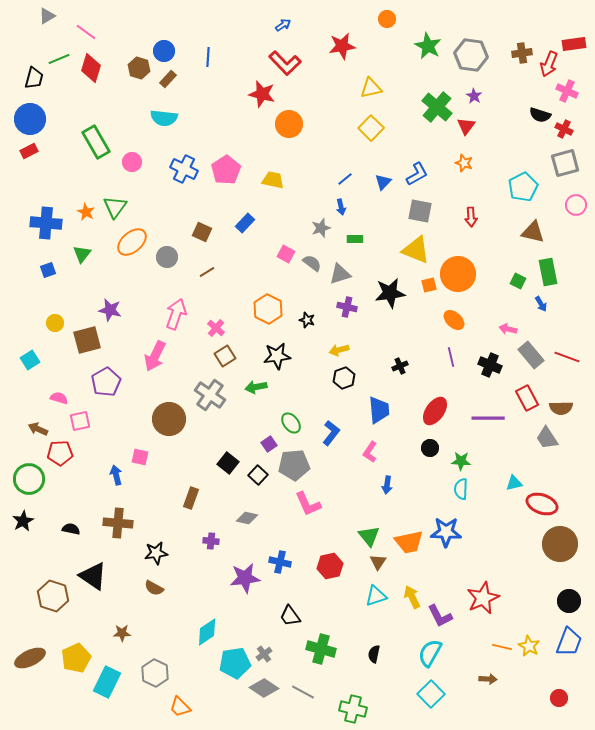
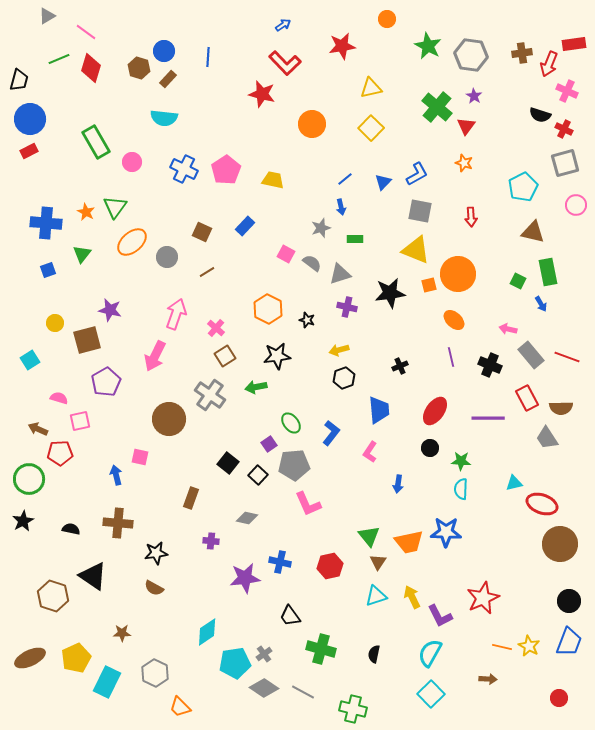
black trapezoid at (34, 78): moved 15 px left, 2 px down
orange circle at (289, 124): moved 23 px right
blue rectangle at (245, 223): moved 3 px down
blue arrow at (387, 485): moved 11 px right, 1 px up
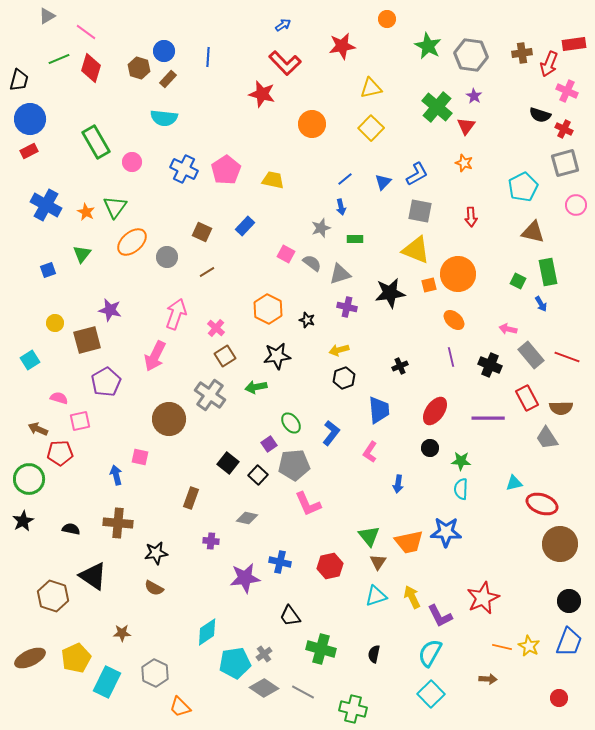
blue cross at (46, 223): moved 18 px up; rotated 24 degrees clockwise
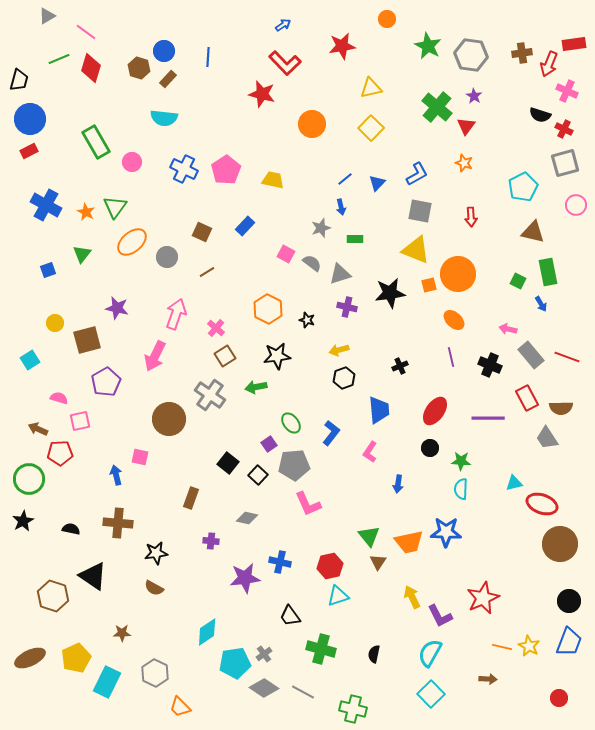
blue triangle at (383, 182): moved 6 px left, 1 px down
purple star at (110, 310): moved 7 px right, 2 px up
cyan triangle at (376, 596): moved 38 px left
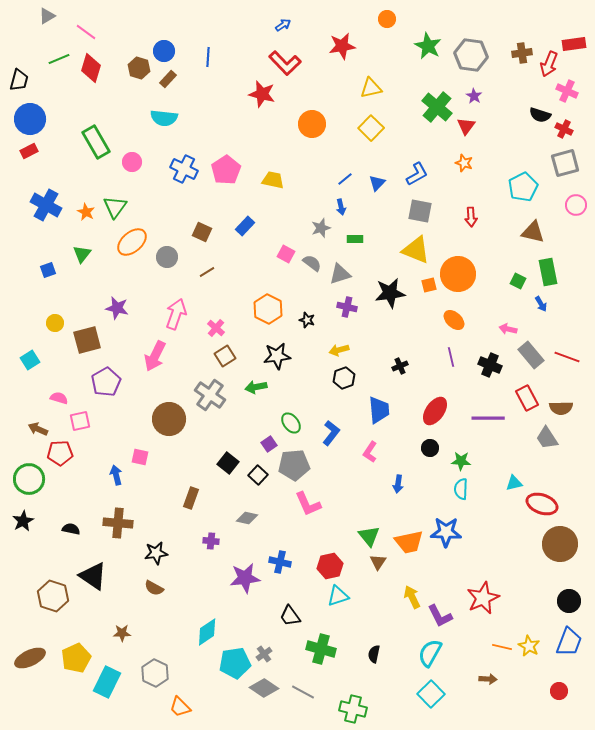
red circle at (559, 698): moved 7 px up
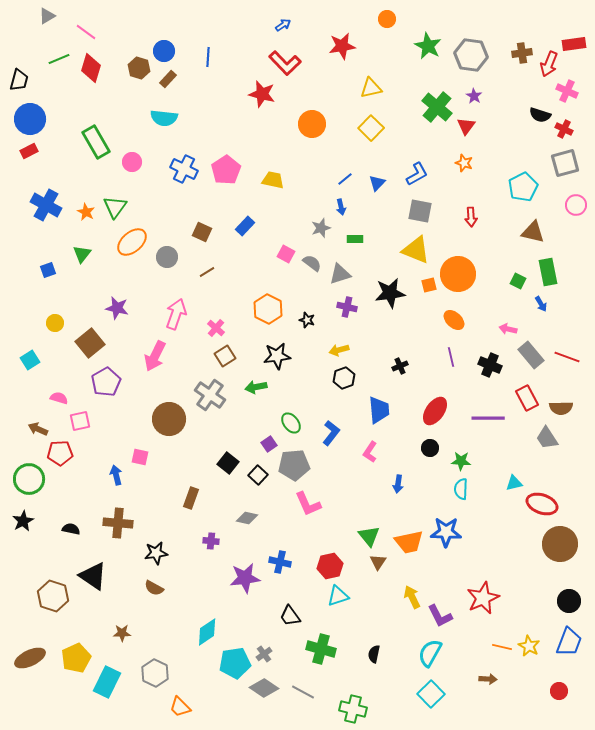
brown square at (87, 340): moved 3 px right, 3 px down; rotated 24 degrees counterclockwise
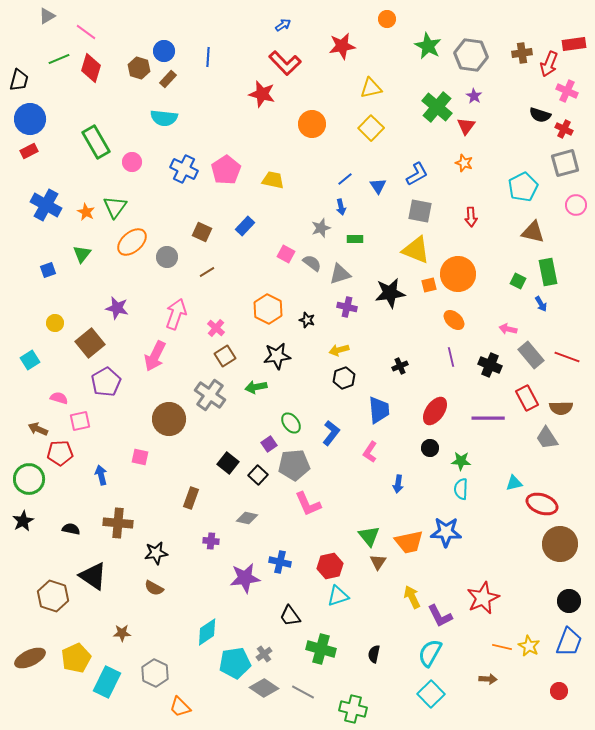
blue triangle at (377, 183): moved 1 px right, 3 px down; rotated 18 degrees counterclockwise
blue arrow at (116, 475): moved 15 px left
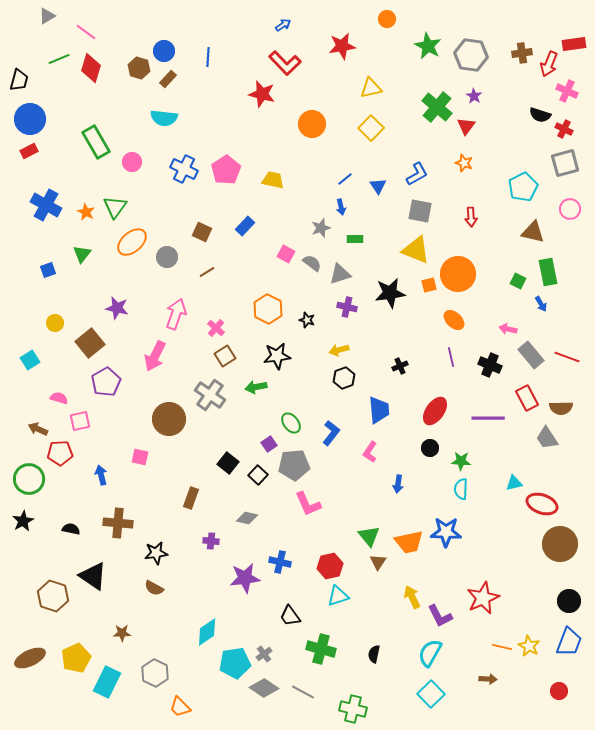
pink circle at (576, 205): moved 6 px left, 4 px down
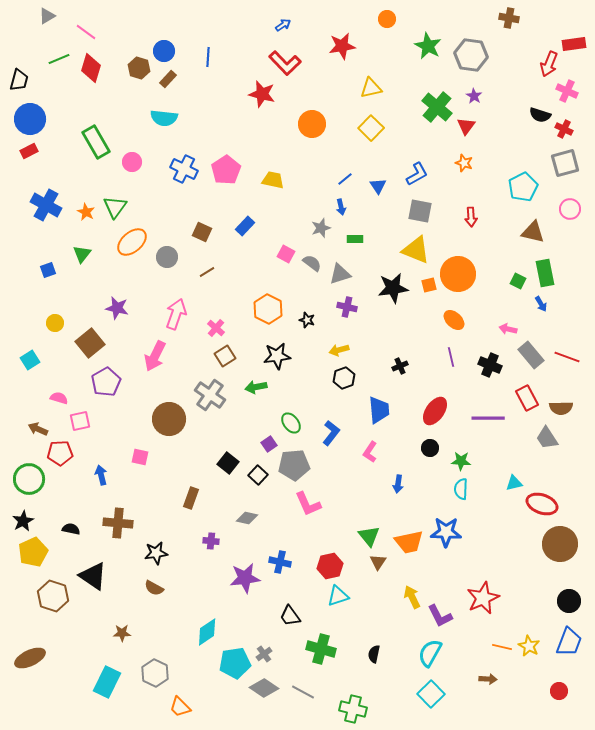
brown cross at (522, 53): moved 13 px left, 35 px up; rotated 18 degrees clockwise
green rectangle at (548, 272): moved 3 px left, 1 px down
black star at (390, 293): moved 3 px right, 5 px up
yellow pentagon at (76, 658): moved 43 px left, 106 px up
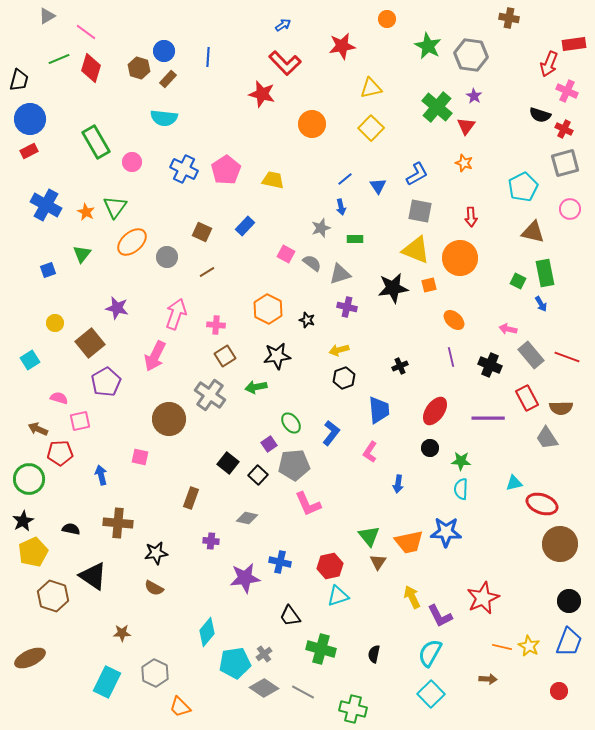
orange circle at (458, 274): moved 2 px right, 16 px up
pink cross at (216, 328): moved 3 px up; rotated 36 degrees counterclockwise
cyan diamond at (207, 632): rotated 16 degrees counterclockwise
